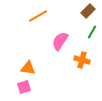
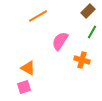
orange triangle: rotated 21 degrees clockwise
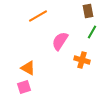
brown rectangle: rotated 56 degrees counterclockwise
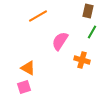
brown rectangle: rotated 24 degrees clockwise
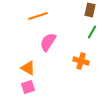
brown rectangle: moved 2 px right, 1 px up
orange line: rotated 12 degrees clockwise
pink semicircle: moved 12 px left, 1 px down
orange cross: moved 1 px left, 1 px down
pink square: moved 4 px right
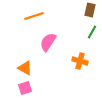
orange line: moved 4 px left
orange cross: moved 1 px left
orange triangle: moved 3 px left
pink square: moved 3 px left, 1 px down
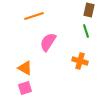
brown rectangle: moved 1 px left
green line: moved 6 px left, 1 px up; rotated 48 degrees counterclockwise
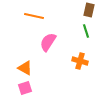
orange line: rotated 30 degrees clockwise
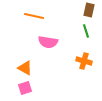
pink semicircle: rotated 114 degrees counterclockwise
orange cross: moved 4 px right
